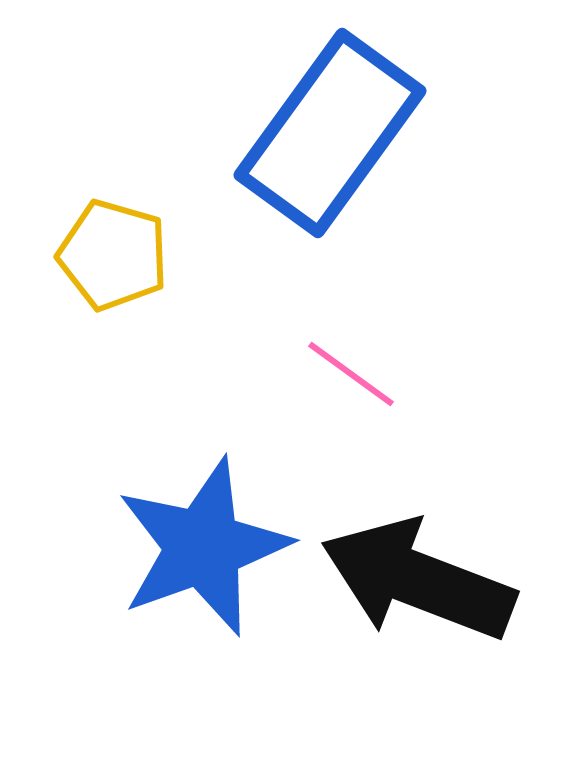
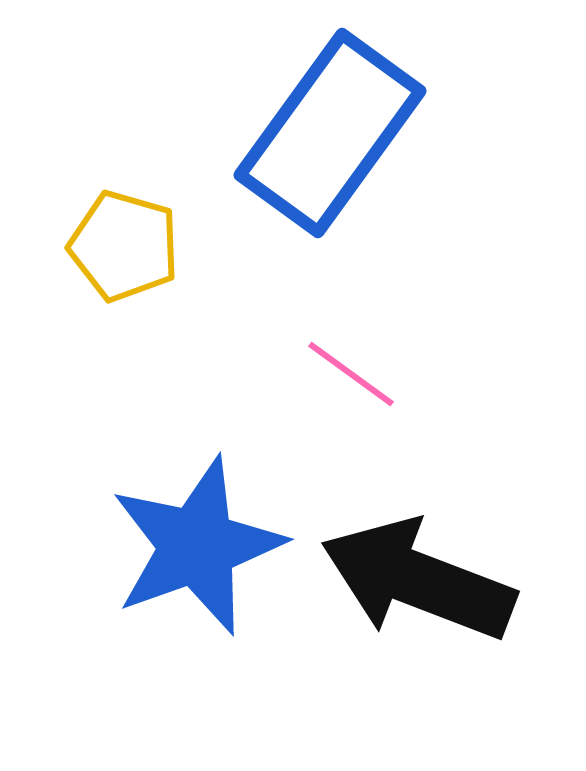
yellow pentagon: moved 11 px right, 9 px up
blue star: moved 6 px left, 1 px up
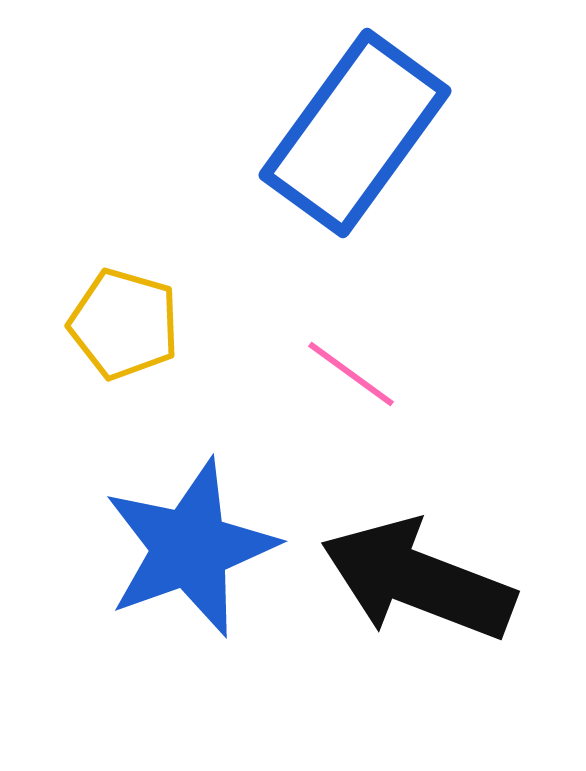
blue rectangle: moved 25 px right
yellow pentagon: moved 78 px down
blue star: moved 7 px left, 2 px down
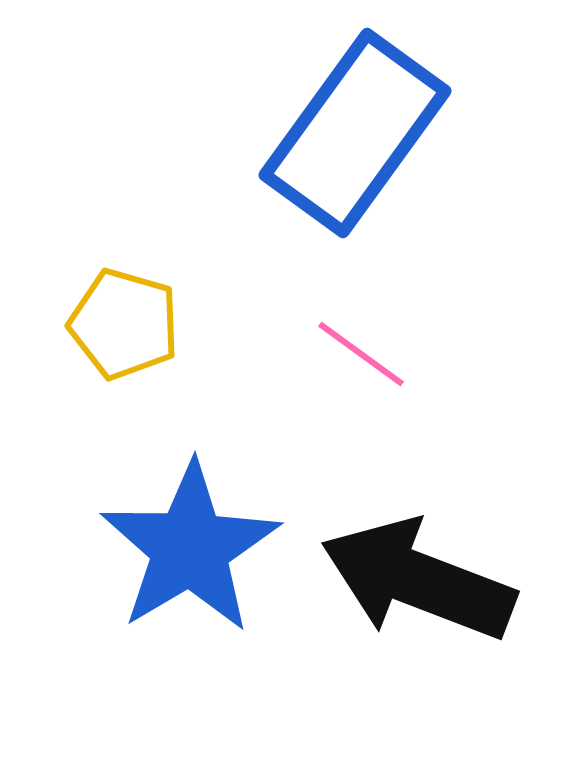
pink line: moved 10 px right, 20 px up
blue star: rotated 11 degrees counterclockwise
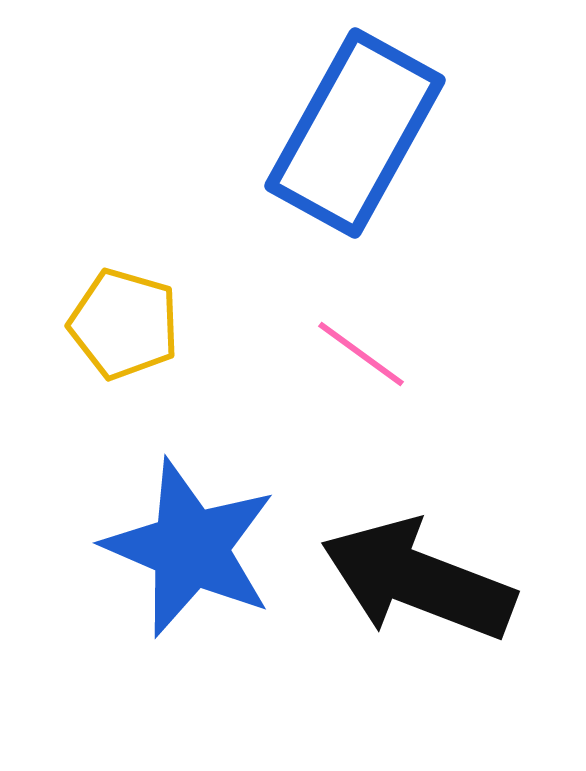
blue rectangle: rotated 7 degrees counterclockwise
blue star: rotated 18 degrees counterclockwise
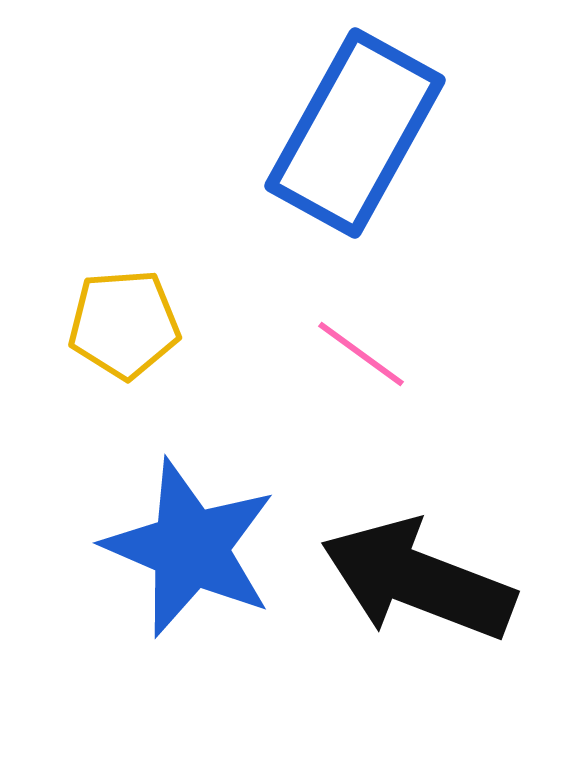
yellow pentagon: rotated 20 degrees counterclockwise
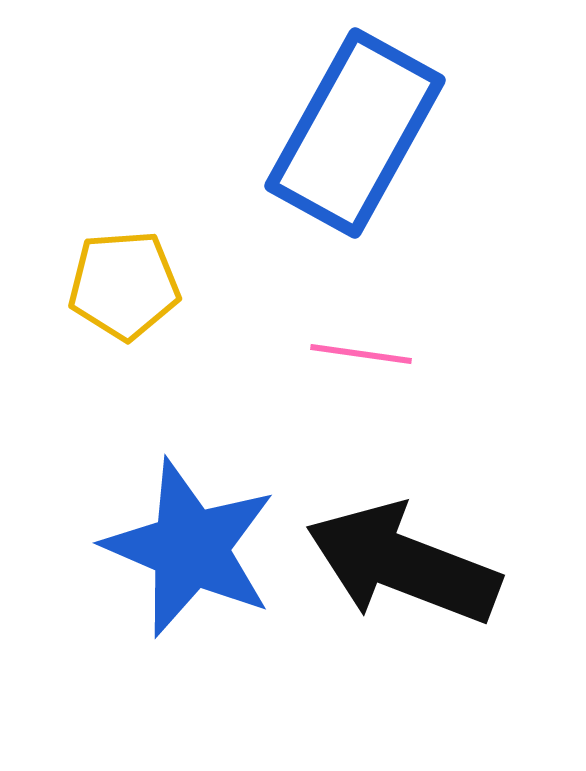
yellow pentagon: moved 39 px up
pink line: rotated 28 degrees counterclockwise
black arrow: moved 15 px left, 16 px up
